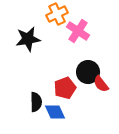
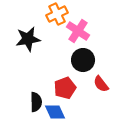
black circle: moved 5 px left, 12 px up
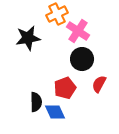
black star: moved 1 px up
black circle: moved 1 px left, 1 px up
red semicircle: moved 2 px left; rotated 66 degrees clockwise
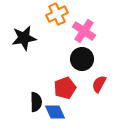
pink cross: moved 6 px right
black star: moved 4 px left
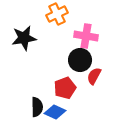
pink cross: moved 2 px right, 5 px down; rotated 25 degrees counterclockwise
black circle: moved 2 px left, 1 px down
red semicircle: moved 5 px left, 8 px up
black semicircle: moved 1 px right, 5 px down
blue diamond: rotated 40 degrees counterclockwise
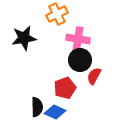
pink cross: moved 8 px left, 3 px down
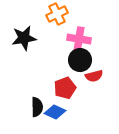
pink cross: moved 1 px right
red semicircle: rotated 132 degrees counterclockwise
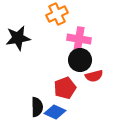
black star: moved 6 px left
